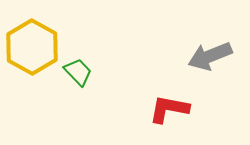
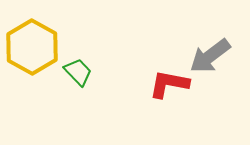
gray arrow: rotated 15 degrees counterclockwise
red L-shape: moved 25 px up
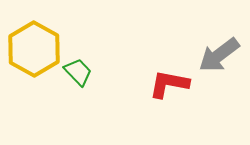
yellow hexagon: moved 2 px right, 2 px down
gray arrow: moved 9 px right, 1 px up
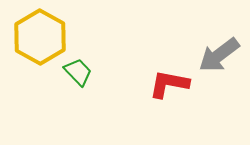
yellow hexagon: moved 6 px right, 12 px up
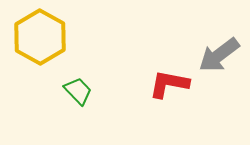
green trapezoid: moved 19 px down
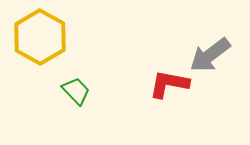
gray arrow: moved 9 px left
green trapezoid: moved 2 px left
